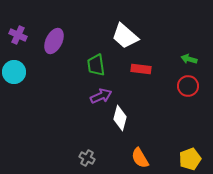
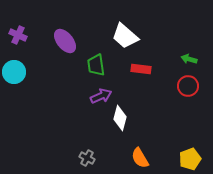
purple ellipse: moved 11 px right; rotated 65 degrees counterclockwise
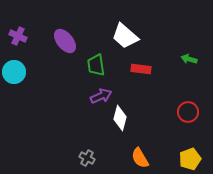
purple cross: moved 1 px down
red circle: moved 26 px down
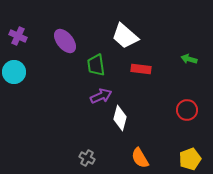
red circle: moved 1 px left, 2 px up
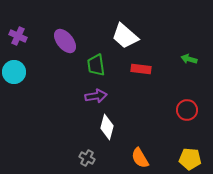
purple arrow: moved 5 px left; rotated 15 degrees clockwise
white diamond: moved 13 px left, 9 px down
yellow pentagon: rotated 25 degrees clockwise
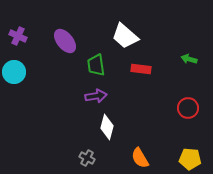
red circle: moved 1 px right, 2 px up
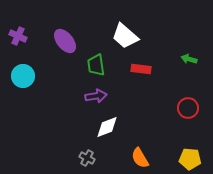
cyan circle: moved 9 px right, 4 px down
white diamond: rotated 55 degrees clockwise
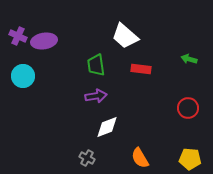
purple ellipse: moved 21 px left; rotated 60 degrees counterclockwise
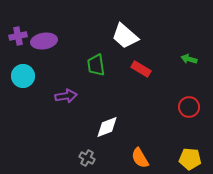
purple cross: rotated 36 degrees counterclockwise
red rectangle: rotated 24 degrees clockwise
purple arrow: moved 30 px left
red circle: moved 1 px right, 1 px up
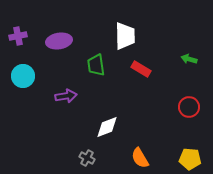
white trapezoid: rotated 132 degrees counterclockwise
purple ellipse: moved 15 px right
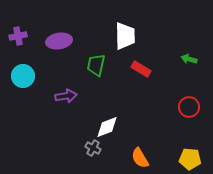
green trapezoid: rotated 20 degrees clockwise
gray cross: moved 6 px right, 10 px up
